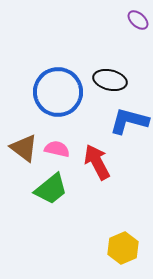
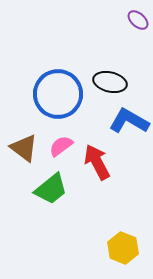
black ellipse: moved 2 px down
blue circle: moved 2 px down
blue L-shape: rotated 15 degrees clockwise
pink semicircle: moved 4 px right, 3 px up; rotated 50 degrees counterclockwise
yellow hexagon: rotated 16 degrees counterclockwise
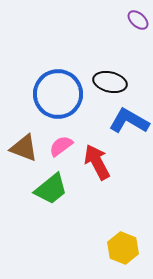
brown triangle: rotated 16 degrees counterclockwise
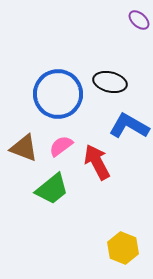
purple ellipse: moved 1 px right
blue L-shape: moved 5 px down
green trapezoid: moved 1 px right
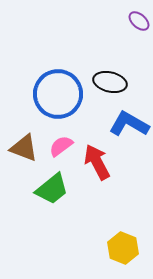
purple ellipse: moved 1 px down
blue L-shape: moved 2 px up
